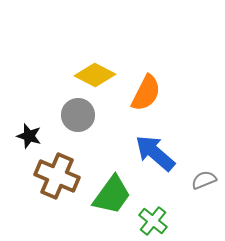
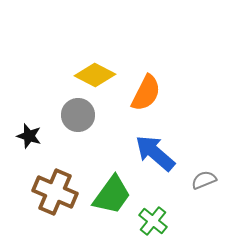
brown cross: moved 2 px left, 16 px down
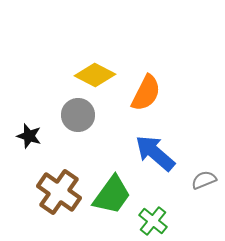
brown cross: moved 4 px right; rotated 12 degrees clockwise
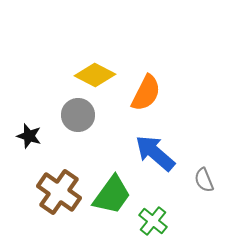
gray semicircle: rotated 90 degrees counterclockwise
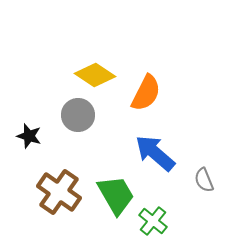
yellow diamond: rotated 6 degrees clockwise
green trapezoid: moved 4 px right; rotated 66 degrees counterclockwise
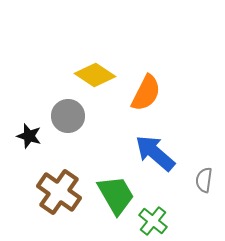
gray circle: moved 10 px left, 1 px down
gray semicircle: rotated 30 degrees clockwise
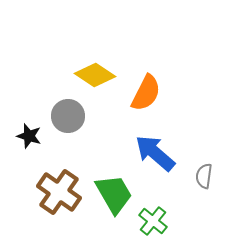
gray semicircle: moved 4 px up
green trapezoid: moved 2 px left, 1 px up
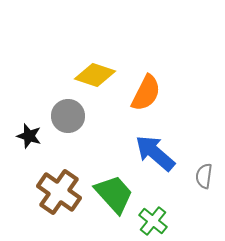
yellow diamond: rotated 15 degrees counterclockwise
green trapezoid: rotated 12 degrees counterclockwise
